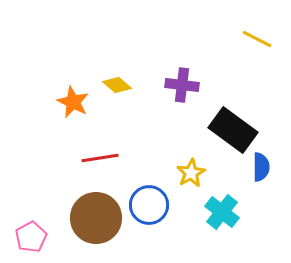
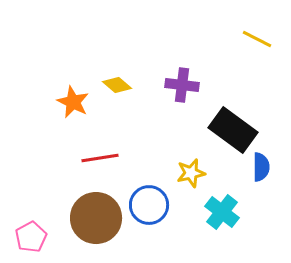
yellow star: rotated 16 degrees clockwise
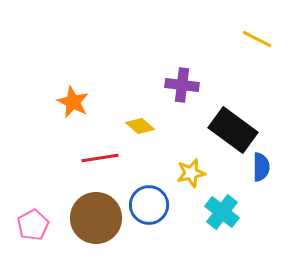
yellow diamond: moved 23 px right, 41 px down
pink pentagon: moved 2 px right, 12 px up
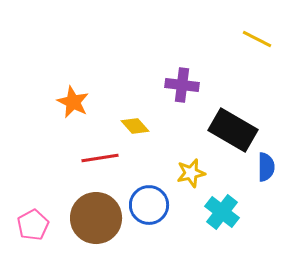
yellow diamond: moved 5 px left; rotated 8 degrees clockwise
black rectangle: rotated 6 degrees counterclockwise
blue semicircle: moved 5 px right
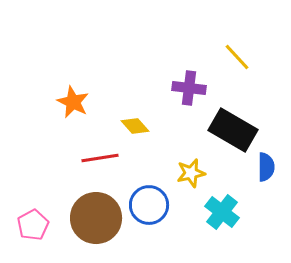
yellow line: moved 20 px left, 18 px down; rotated 20 degrees clockwise
purple cross: moved 7 px right, 3 px down
